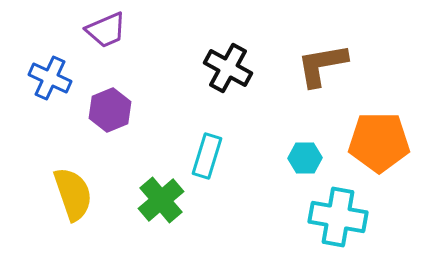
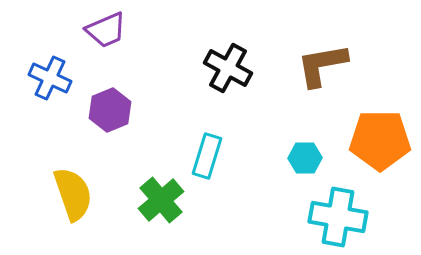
orange pentagon: moved 1 px right, 2 px up
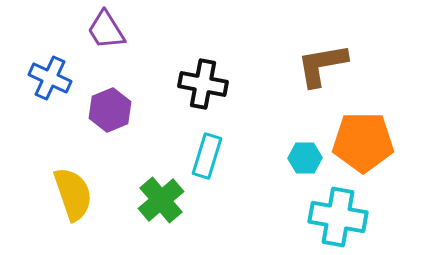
purple trapezoid: rotated 81 degrees clockwise
black cross: moved 25 px left, 16 px down; rotated 18 degrees counterclockwise
orange pentagon: moved 17 px left, 2 px down
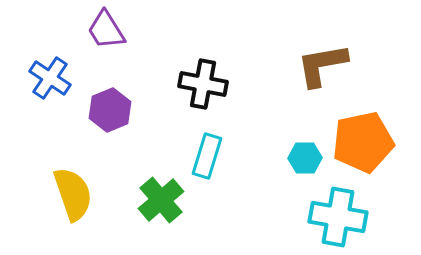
blue cross: rotated 9 degrees clockwise
orange pentagon: rotated 12 degrees counterclockwise
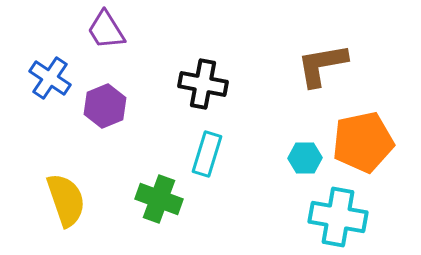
purple hexagon: moved 5 px left, 4 px up
cyan rectangle: moved 2 px up
yellow semicircle: moved 7 px left, 6 px down
green cross: moved 2 px left, 1 px up; rotated 30 degrees counterclockwise
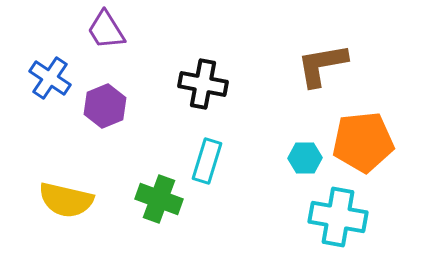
orange pentagon: rotated 6 degrees clockwise
cyan rectangle: moved 7 px down
yellow semicircle: rotated 122 degrees clockwise
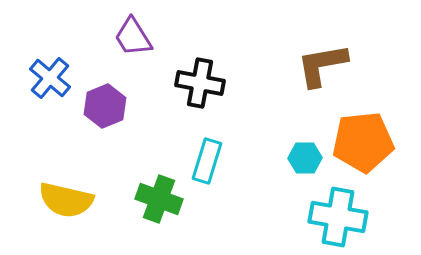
purple trapezoid: moved 27 px right, 7 px down
blue cross: rotated 6 degrees clockwise
black cross: moved 3 px left, 1 px up
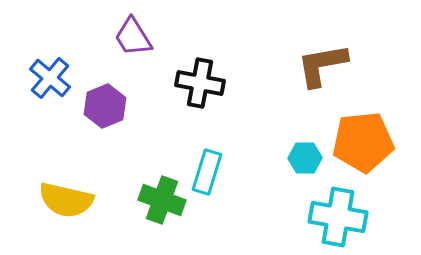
cyan rectangle: moved 11 px down
green cross: moved 3 px right, 1 px down
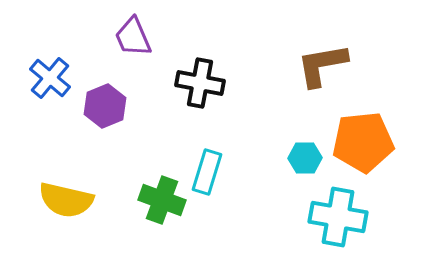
purple trapezoid: rotated 9 degrees clockwise
